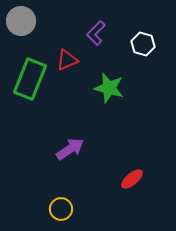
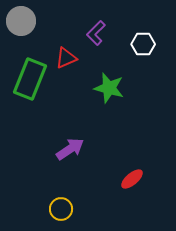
white hexagon: rotated 15 degrees counterclockwise
red triangle: moved 1 px left, 2 px up
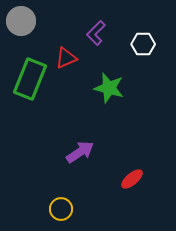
purple arrow: moved 10 px right, 3 px down
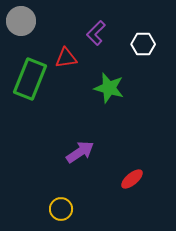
red triangle: rotated 15 degrees clockwise
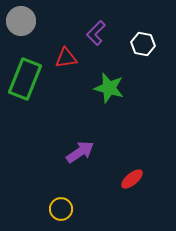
white hexagon: rotated 10 degrees clockwise
green rectangle: moved 5 px left
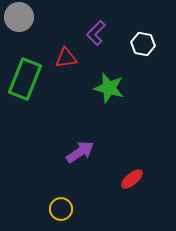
gray circle: moved 2 px left, 4 px up
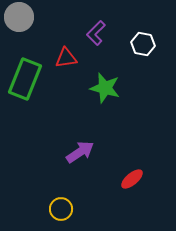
green star: moved 4 px left
